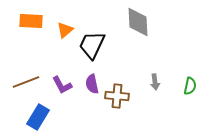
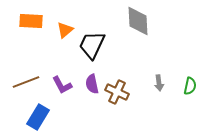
gray diamond: moved 1 px up
gray arrow: moved 4 px right, 1 px down
brown cross: moved 4 px up; rotated 20 degrees clockwise
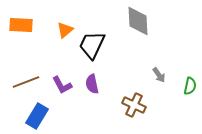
orange rectangle: moved 10 px left, 4 px down
gray arrow: moved 8 px up; rotated 28 degrees counterclockwise
brown cross: moved 17 px right, 13 px down
blue rectangle: moved 1 px left, 1 px up
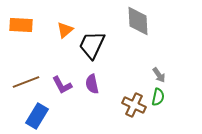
green semicircle: moved 32 px left, 11 px down
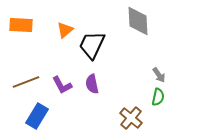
brown cross: moved 3 px left, 13 px down; rotated 15 degrees clockwise
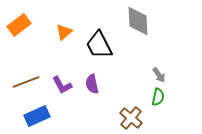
orange rectangle: moved 2 px left; rotated 40 degrees counterclockwise
orange triangle: moved 1 px left, 2 px down
black trapezoid: moved 7 px right; rotated 52 degrees counterclockwise
blue rectangle: rotated 35 degrees clockwise
